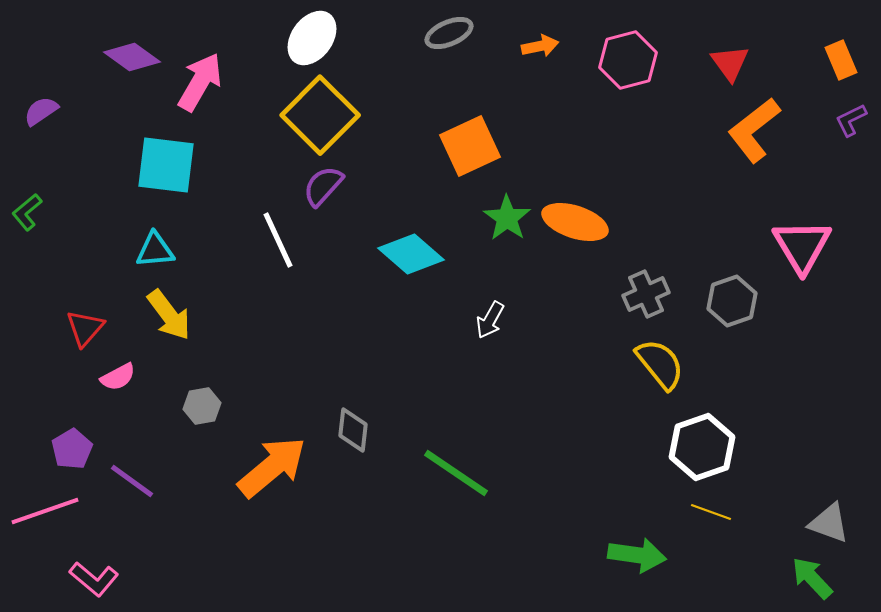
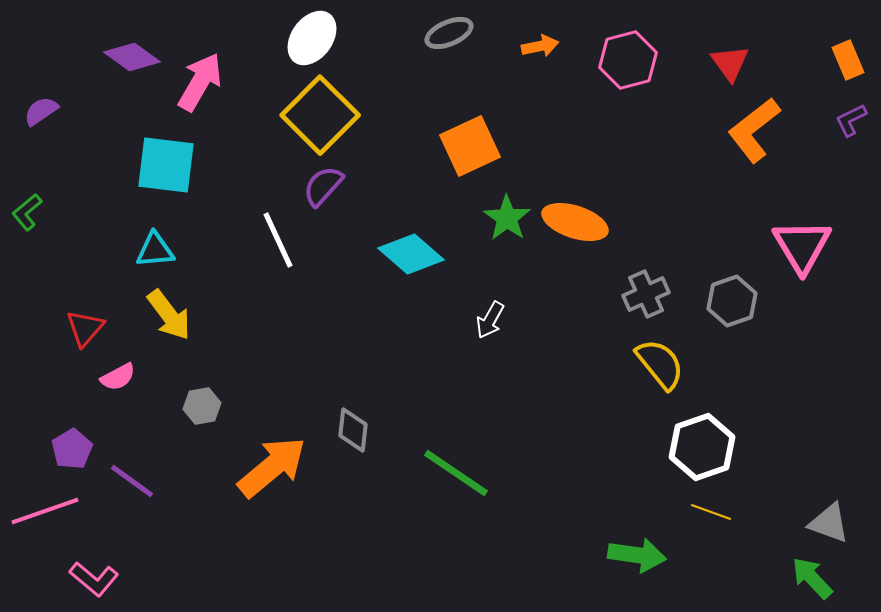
orange rectangle at (841, 60): moved 7 px right
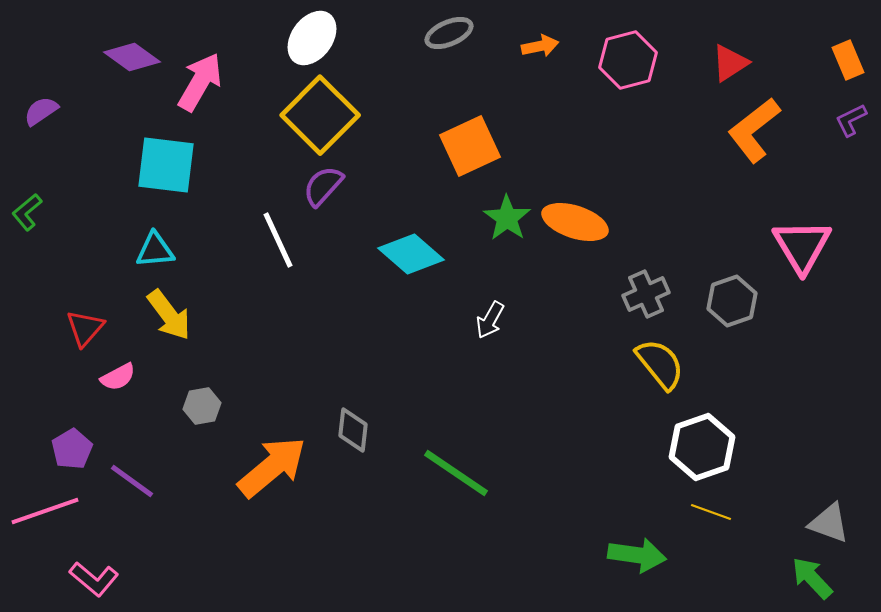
red triangle at (730, 63): rotated 33 degrees clockwise
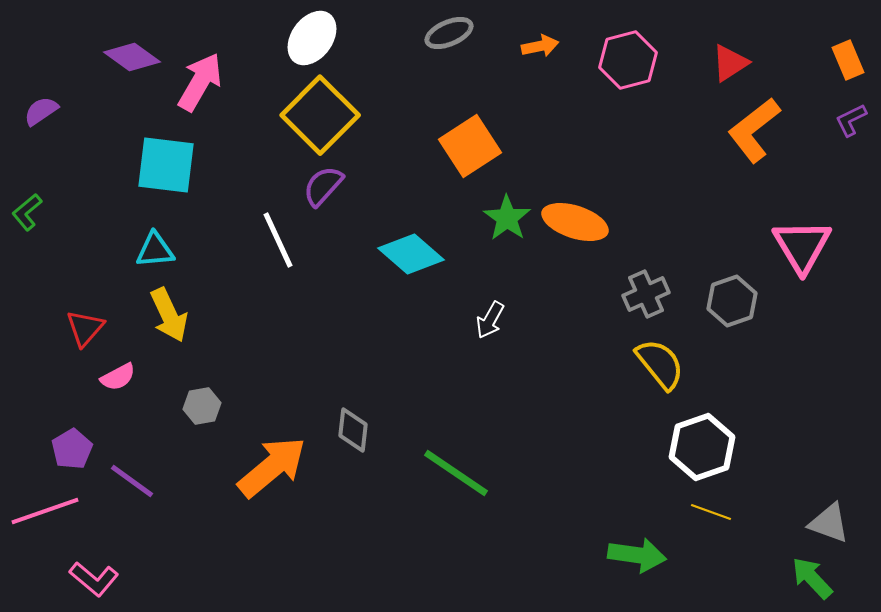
orange square at (470, 146): rotated 8 degrees counterclockwise
yellow arrow at (169, 315): rotated 12 degrees clockwise
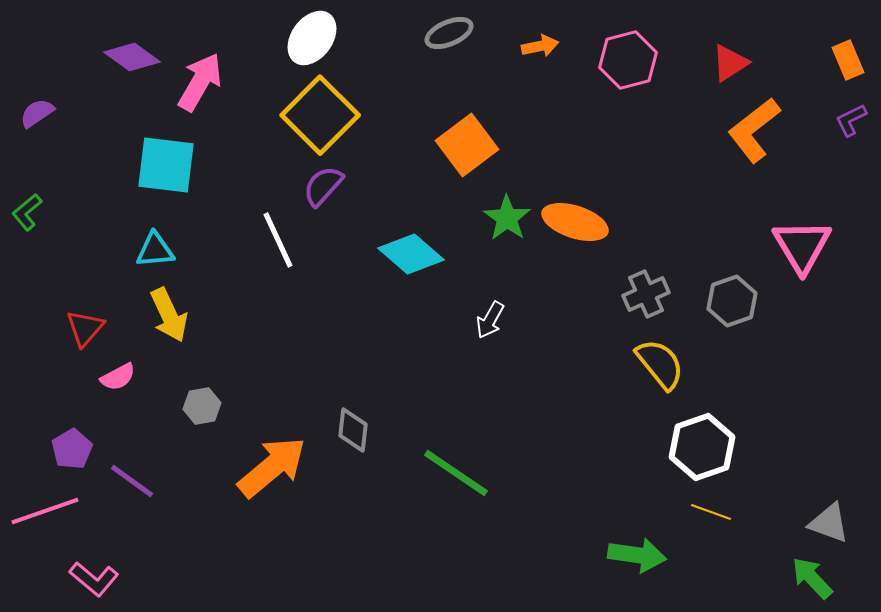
purple semicircle at (41, 111): moved 4 px left, 2 px down
orange square at (470, 146): moved 3 px left, 1 px up; rotated 4 degrees counterclockwise
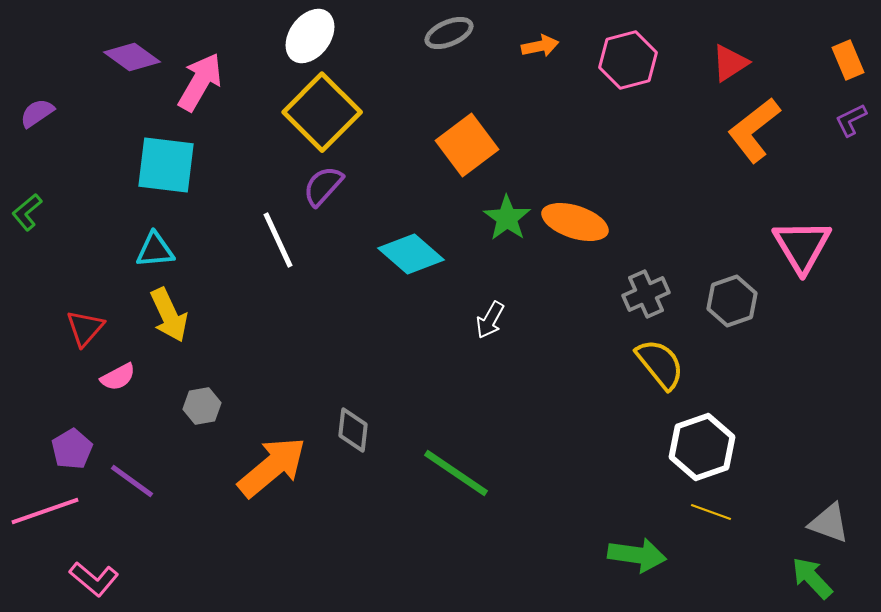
white ellipse at (312, 38): moved 2 px left, 2 px up
yellow square at (320, 115): moved 2 px right, 3 px up
